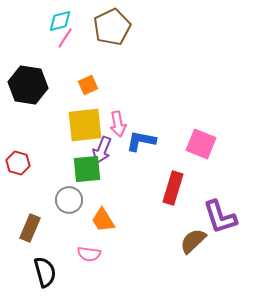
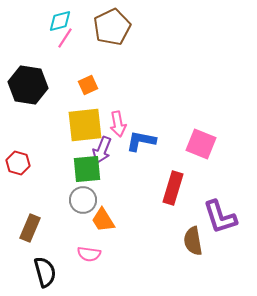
gray circle: moved 14 px right
brown semicircle: rotated 56 degrees counterclockwise
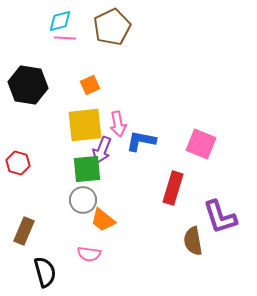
pink line: rotated 60 degrees clockwise
orange square: moved 2 px right
orange trapezoid: rotated 20 degrees counterclockwise
brown rectangle: moved 6 px left, 3 px down
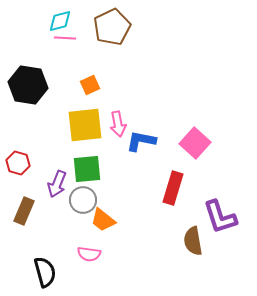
pink square: moved 6 px left, 1 px up; rotated 20 degrees clockwise
purple arrow: moved 45 px left, 34 px down
brown rectangle: moved 20 px up
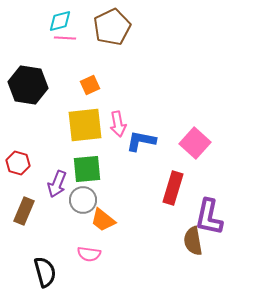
purple L-shape: moved 11 px left; rotated 30 degrees clockwise
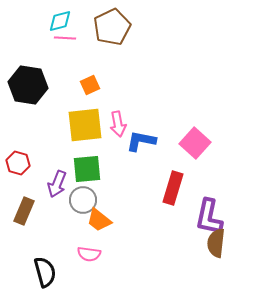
orange trapezoid: moved 4 px left
brown semicircle: moved 23 px right, 2 px down; rotated 16 degrees clockwise
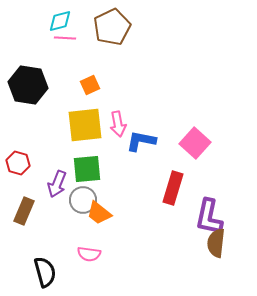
orange trapezoid: moved 7 px up
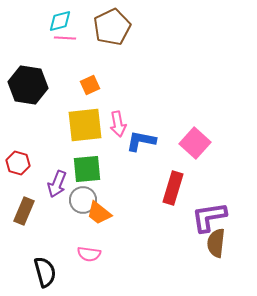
purple L-shape: rotated 69 degrees clockwise
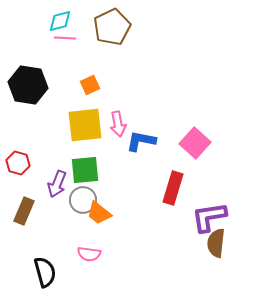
green square: moved 2 px left, 1 px down
